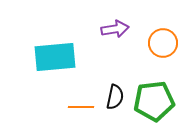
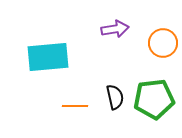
cyan rectangle: moved 7 px left
black semicircle: rotated 25 degrees counterclockwise
green pentagon: moved 2 px up
orange line: moved 6 px left, 1 px up
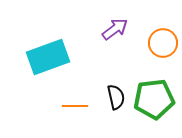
purple arrow: rotated 28 degrees counterclockwise
cyan rectangle: rotated 15 degrees counterclockwise
black semicircle: moved 1 px right
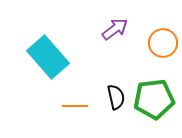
cyan rectangle: rotated 69 degrees clockwise
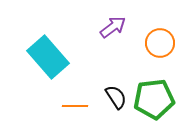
purple arrow: moved 2 px left, 2 px up
orange circle: moved 3 px left
black semicircle: rotated 20 degrees counterclockwise
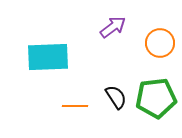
cyan rectangle: rotated 51 degrees counterclockwise
green pentagon: moved 2 px right, 1 px up
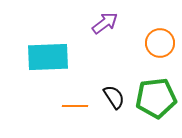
purple arrow: moved 8 px left, 4 px up
black semicircle: moved 2 px left
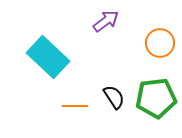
purple arrow: moved 1 px right, 2 px up
cyan rectangle: rotated 45 degrees clockwise
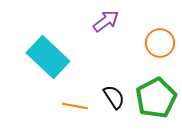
green pentagon: rotated 21 degrees counterclockwise
orange line: rotated 10 degrees clockwise
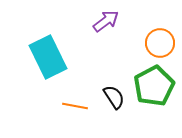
cyan rectangle: rotated 21 degrees clockwise
green pentagon: moved 2 px left, 12 px up
